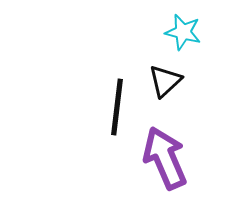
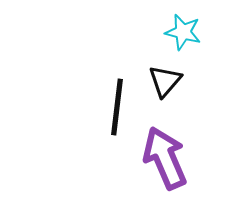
black triangle: rotated 6 degrees counterclockwise
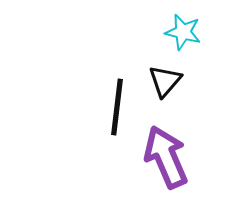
purple arrow: moved 1 px right, 1 px up
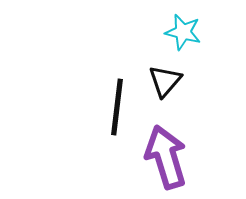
purple arrow: rotated 6 degrees clockwise
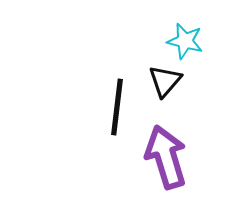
cyan star: moved 2 px right, 9 px down
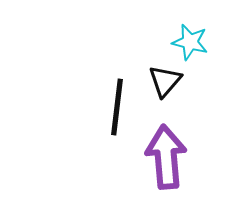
cyan star: moved 5 px right, 1 px down
purple arrow: rotated 12 degrees clockwise
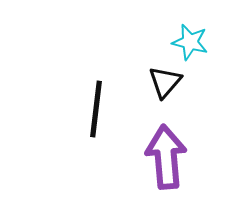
black triangle: moved 1 px down
black line: moved 21 px left, 2 px down
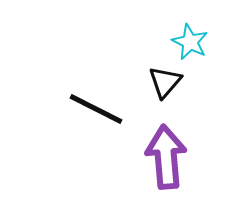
cyan star: rotated 12 degrees clockwise
black line: rotated 70 degrees counterclockwise
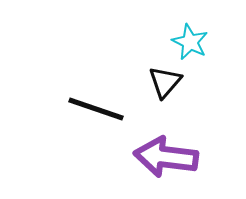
black line: rotated 8 degrees counterclockwise
purple arrow: rotated 78 degrees counterclockwise
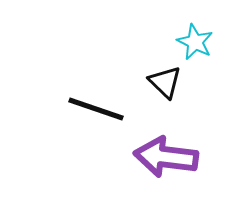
cyan star: moved 5 px right
black triangle: rotated 27 degrees counterclockwise
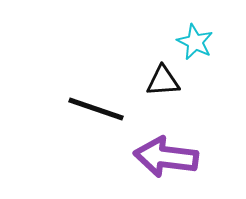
black triangle: moved 2 px left, 1 px up; rotated 48 degrees counterclockwise
